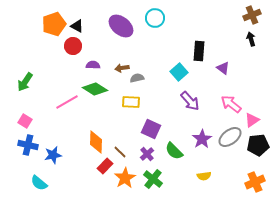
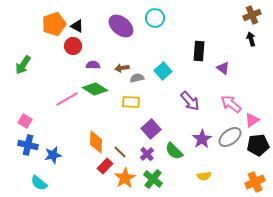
cyan square: moved 16 px left, 1 px up
green arrow: moved 2 px left, 17 px up
pink line: moved 3 px up
purple square: rotated 24 degrees clockwise
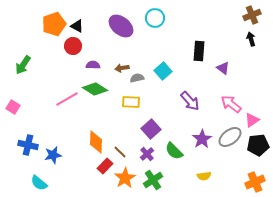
pink square: moved 12 px left, 14 px up
green cross: moved 1 px down; rotated 18 degrees clockwise
